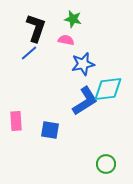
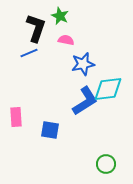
green star: moved 13 px left, 3 px up; rotated 12 degrees clockwise
blue line: rotated 18 degrees clockwise
pink rectangle: moved 4 px up
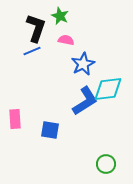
blue line: moved 3 px right, 2 px up
blue star: rotated 15 degrees counterclockwise
pink rectangle: moved 1 px left, 2 px down
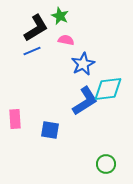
black L-shape: rotated 40 degrees clockwise
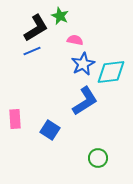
pink semicircle: moved 9 px right
cyan diamond: moved 3 px right, 17 px up
blue square: rotated 24 degrees clockwise
green circle: moved 8 px left, 6 px up
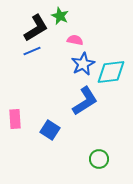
green circle: moved 1 px right, 1 px down
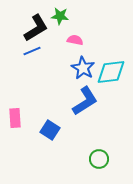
green star: rotated 18 degrees counterclockwise
blue star: moved 4 px down; rotated 15 degrees counterclockwise
pink rectangle: moved 1 px up
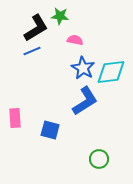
blue square: rotated 18 degrees counterclockwise
